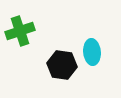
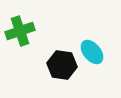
cyan ellipse: rotated 35 degrees counterclockwise
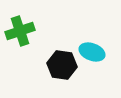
cyan ellipse: rotated 30 degrees counterclockwise
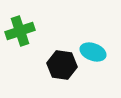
cyan ellipse: moved 1 px right
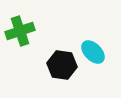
cyan ellipse: rotated 25 degrees clockwise
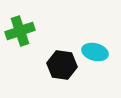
cyan ellipse: moved 2 px right; rotated 30 degrees counterclockwise
